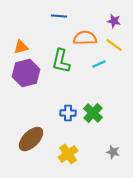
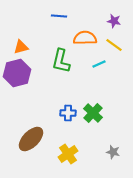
purple hexagon: moved 9 px left
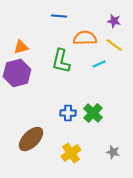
yellow cross: moved 3 px right, 1 px up
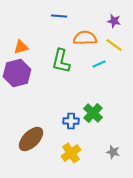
blue cross: moved 3 px right, 8 px down
